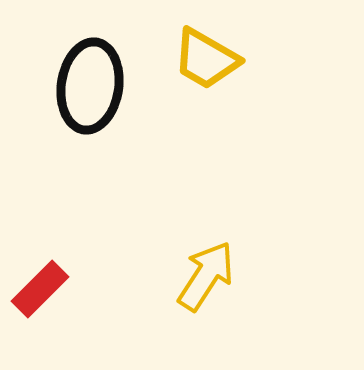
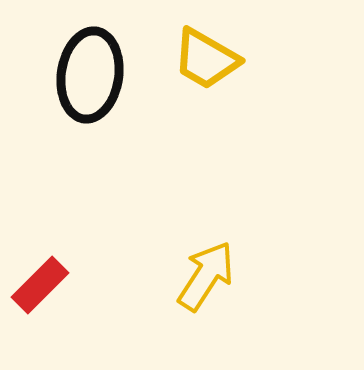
black ellipse: moved 11 px up
red rectangle: moved 4 px up
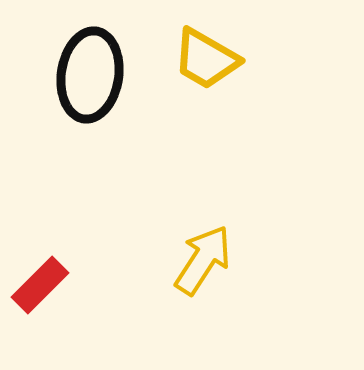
yellow arrow: moved 3 px left, 16 px up
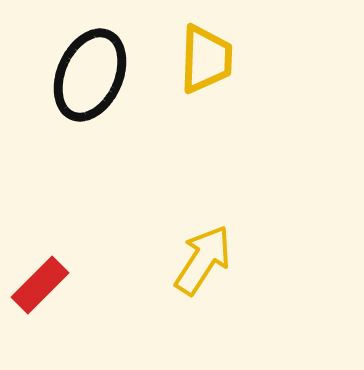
yellow trapezoid: rotated 118 degrees counterclockwise
black ellipse: rotated 16 degrees clockwise
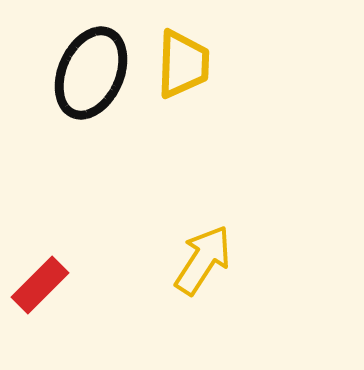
yellow trapezoid: moved 23 px left, 5 px down
black ellipse: moved 1 px right, 2 px up
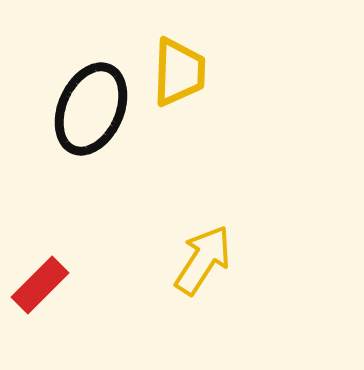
yellow trapezoid: moved 4 px left, 8 px down
black ellipse: moved 36 px down
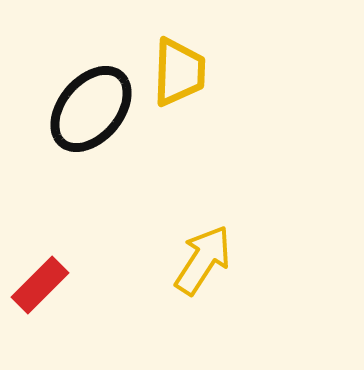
black ellipse: rotated 16 degrees clockwise
